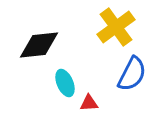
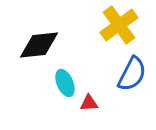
yellow cross: moved 3 px right, 2 px up
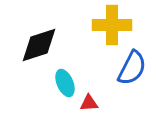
yellow cross: moved 7 px left; rotated 36 degrees clockwise
black diamond: rotated 12 degrees counterclockwise
blue semicircle: moved 6 px up
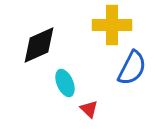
black diamond: rotated 6 degrees counterclockwise
red triangle: moved 6 px down; rotated 48 degrees clockwise
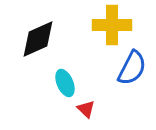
black diamond: moved 1 px left, 6 px up
red triangle: moved 3 px left
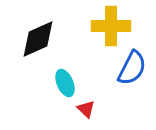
yellow cross: moved 1 px left, 1 px down
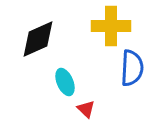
blue semicircle: rotated 24 degrees counterclockwise
cyan ellipse: moved 1 px up
